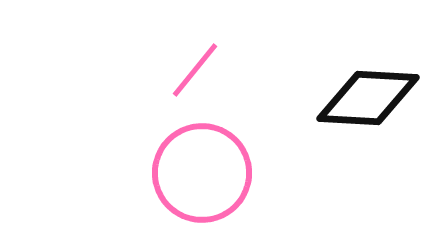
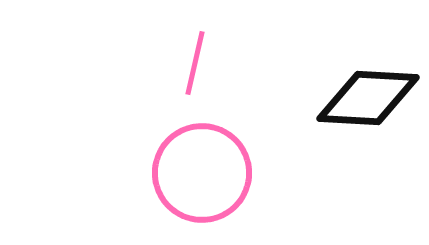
pink line: moved 7 px up; rotated 26 degrees counterclockwise
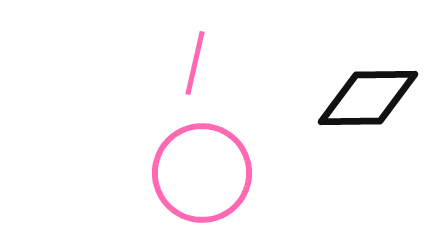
black diamond: rotated 4 degrees counterclockwise
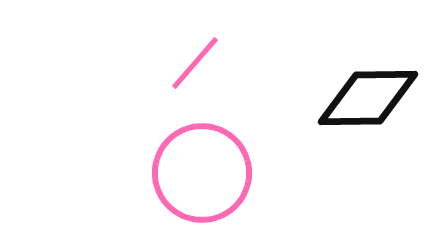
pink line: rotated 28 degrees clockwise
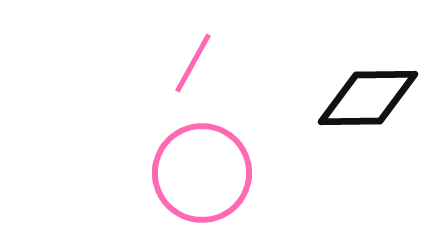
pink line: moved 2 px left; rotated 12 degrees counterclockwise
